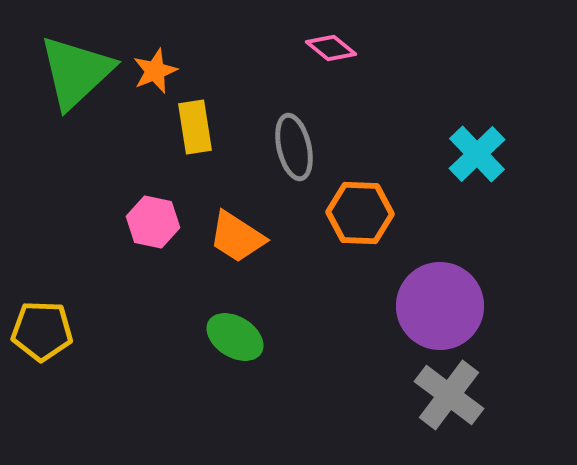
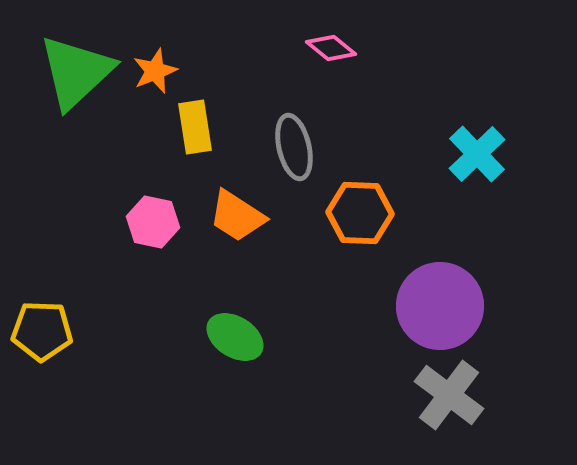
orange trapezoid: moved 21 px up
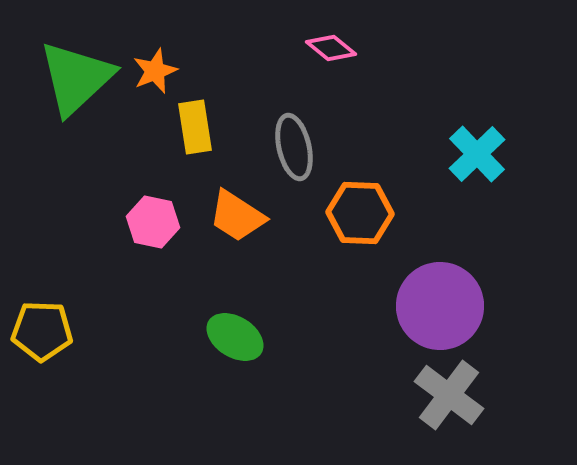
green triangle: moved 6 px down
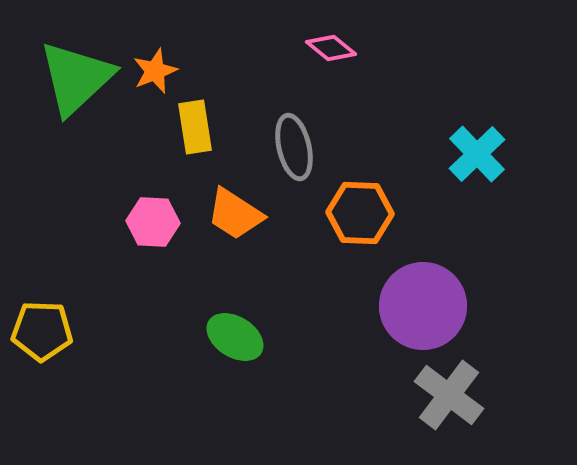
orange trapezoid: moved 2 px left, 2 px up
pink hexagon: rotated 9 degrees counterclockwise
purple circle: moved 17 px left
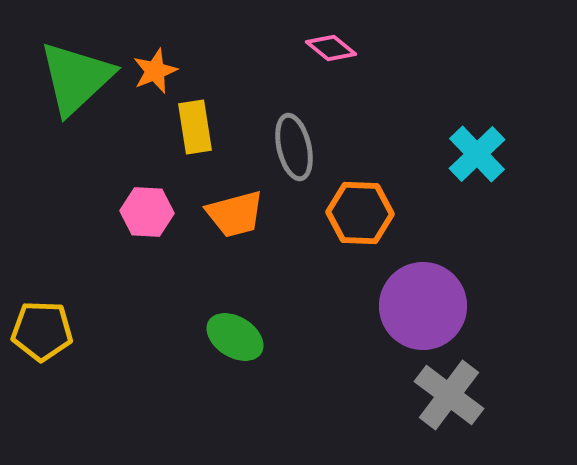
orange trapezoid: rotated 48 degrees counterclockwise
pink hexagon: moved 6 px left, 10 px up
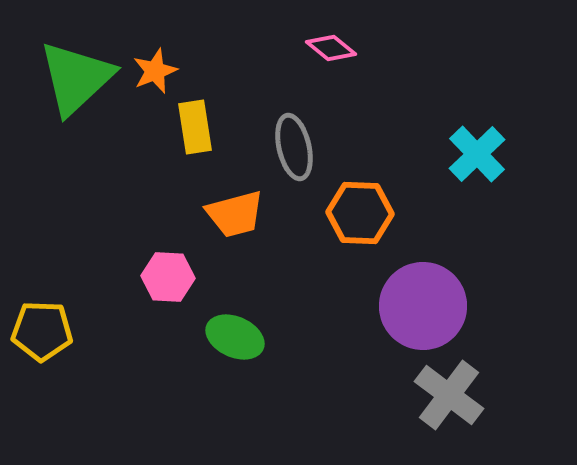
pink hexagon: moved 21 px right, 65 px down
green ellipse: rotated 8 degrees counterclockwise
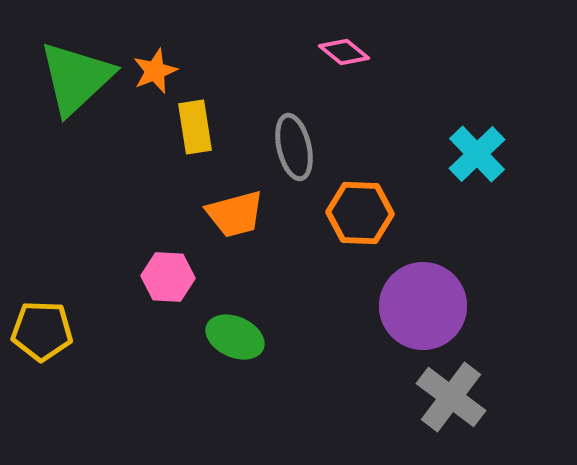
pink diamond: moved 13 px right, 4 px down
gray cross: moved 2 px right, 2 px down
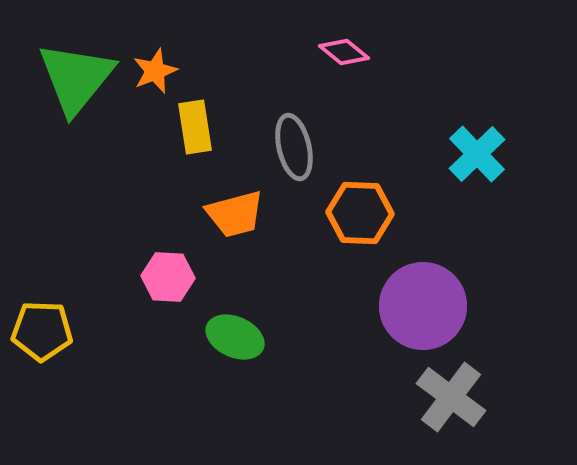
green triangle: rotated 8 degrees counterclockwise
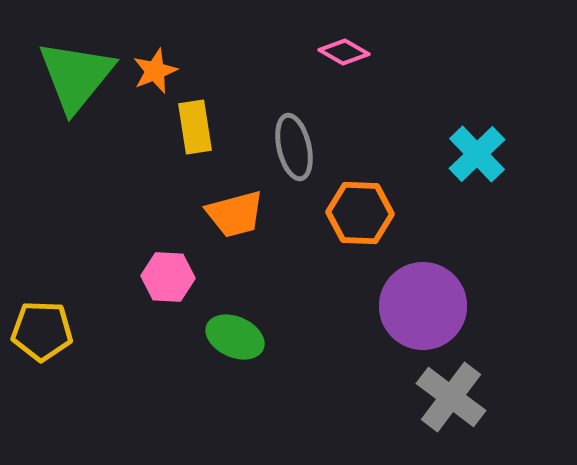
pink diamond: rotated 9 degrees counterclockwise
green triangle: moved 2 px up
